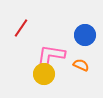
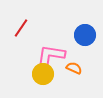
orange semicircle: moved 7 px left, 3 px down
yellow circle: moved 1 px left
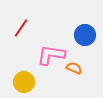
yellow circle: moved 19 px left, 8 px down
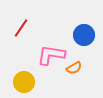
blue circle: moved 1 px left
orange semicircle: rotated 126 degrees clockwise
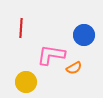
red line: rotated 30 degrees counterclockwise
yellow circle: moved 2 px right
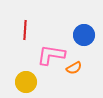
red line: moved 4 px right, 2 px down
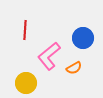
blue circle: moved 1 px left, 3 px down
pink L-shape: moved 2 px left, 1 px down; rotated 48 degrees counterclockwise
yellow circle: moved 1 px down
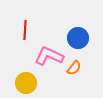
blue circle: moved 5 px left
pink L-shape: rotated 64 degrees clockwise
orange semicircle: rotated 21 degrees counterclockwise
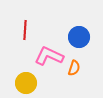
blue circle: moved 1 px right, 1 px up
orange semicircle: rotated 21 degrees counterclockwise
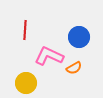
orange semicircle: rotated 42 degrees clockwise
